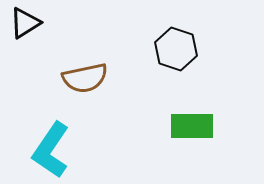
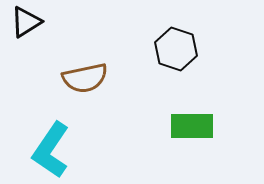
black triangle: moved 1 px right, 1 px up
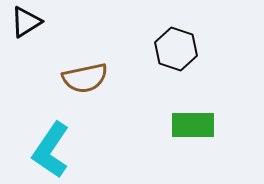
green rectangle: moved 1 px right, 1 px up
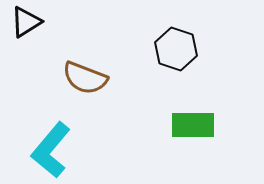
brown semicircle: rotated 33 degrees clockwise
cyan L-shape: rotated 6 degrees clockwise
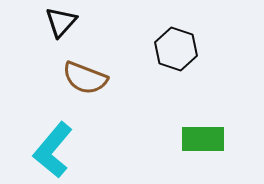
black triangle: moved 35 px right; rotated 16 degrees counterclockwise
green rectangle: moved 10 px right, 14 px down
cyan L-shape: moved 2 px right
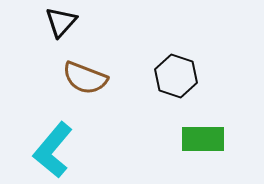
black hexagon: moved 27 px down
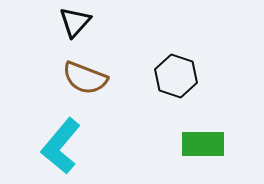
black triangle: moved 14 px right
green rectangle: moved 5 px down
cyan L-shape: moved 8 px right, 4 px up
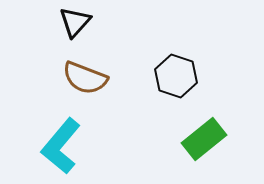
green rectangle: moved 1 px right, 5 px up; rotated 39 degrees counterclockwise
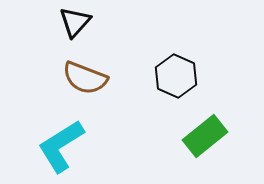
black hexagon: rotated 6 degrees clockwise
green rectangle: moved 1 px right, 3 px up
cyan L-shape: rotated 18 degrees clockwise
